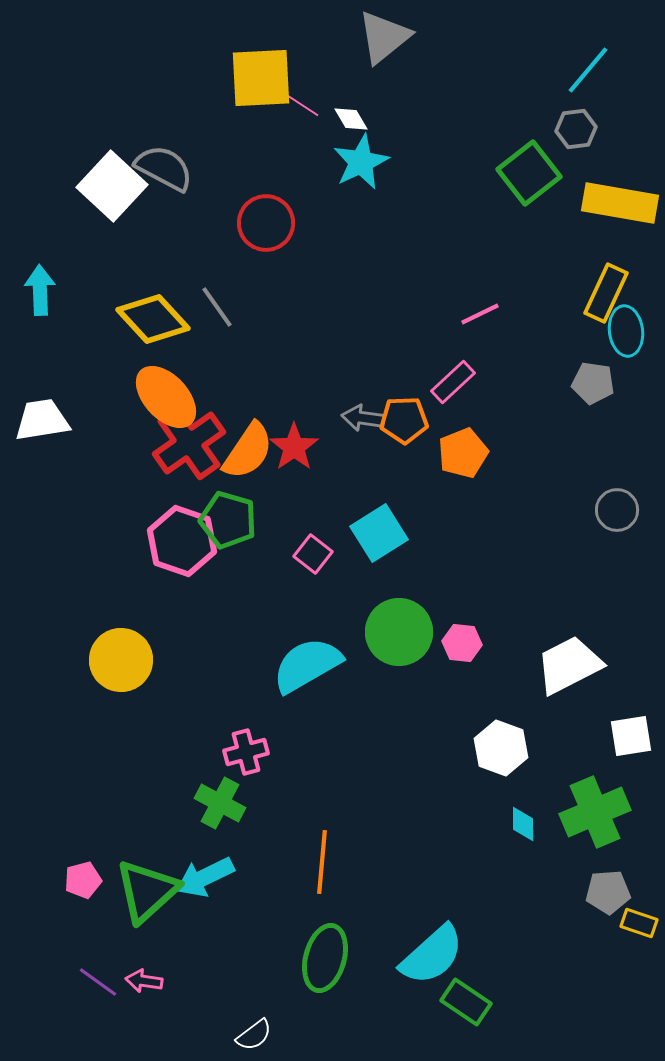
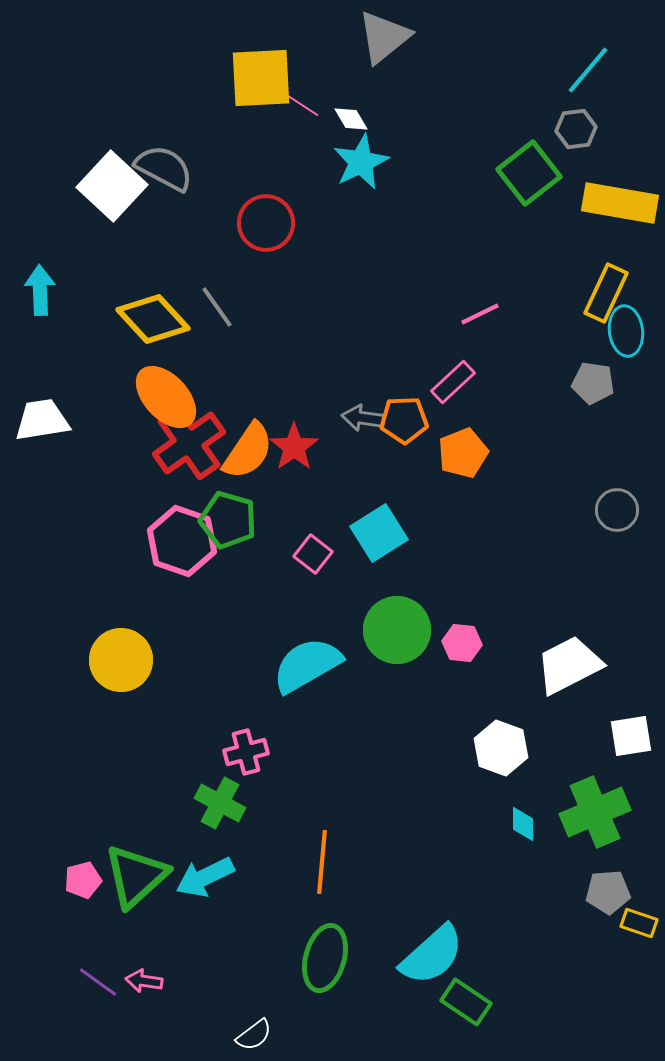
green circle at (399, 632): moved 2 px left, 2 px up
green triangle at (147, 891): moved 11 px left, 15 px up
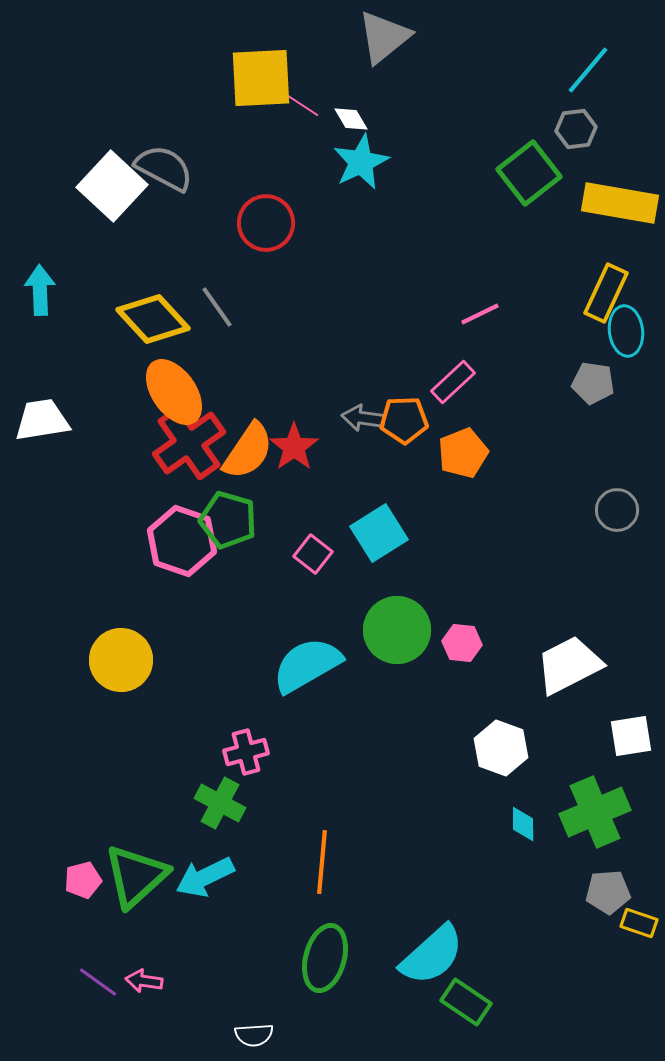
orange ellipse at (166, 397): moved 8 px right, 5 px up; rotated 8 degrees clockwise
white semicircle at (254, 1035): rotated 33 degrees clockwise
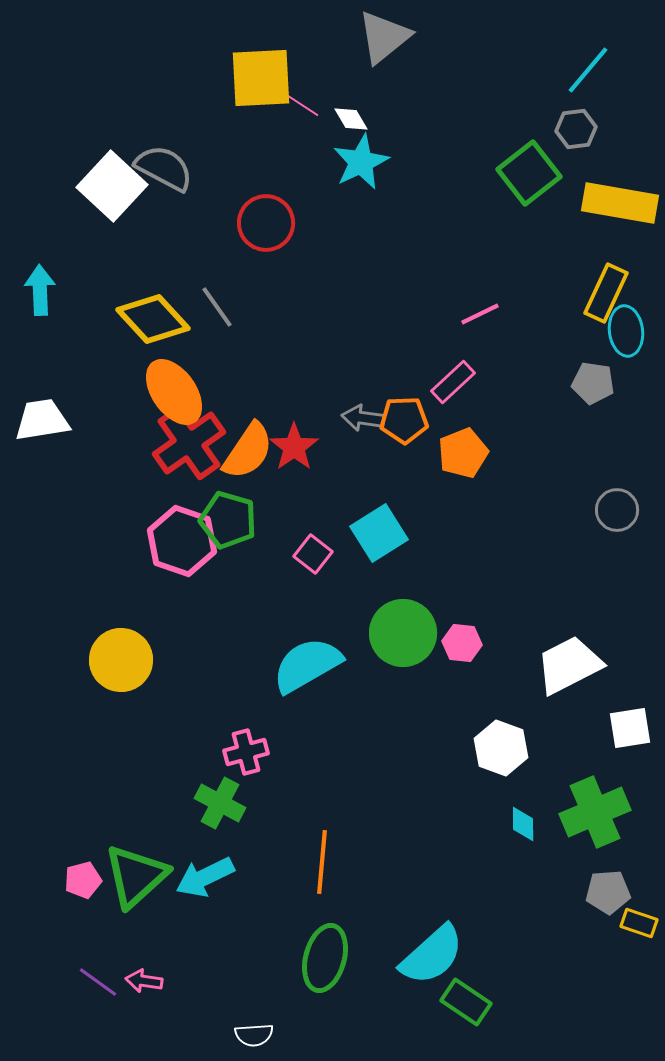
green circle at (397, 630): moved 6 px right, 3 px down
white square at (631, 736): moved 1 px left, 8 px up
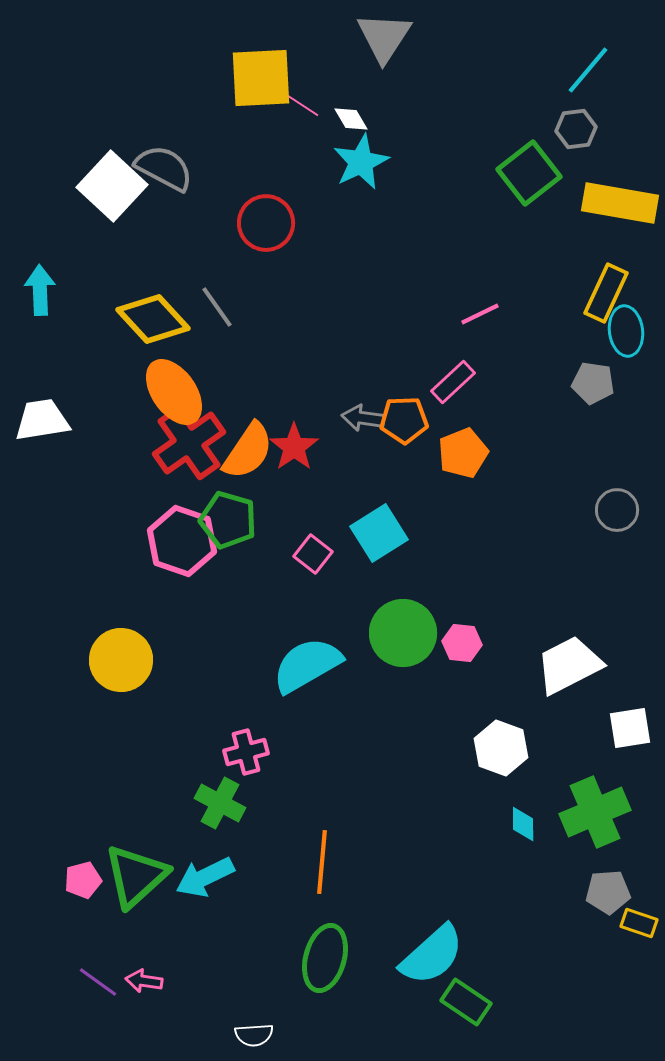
gray triangle at (384, 37): rotated 18 degrees counterclockwise
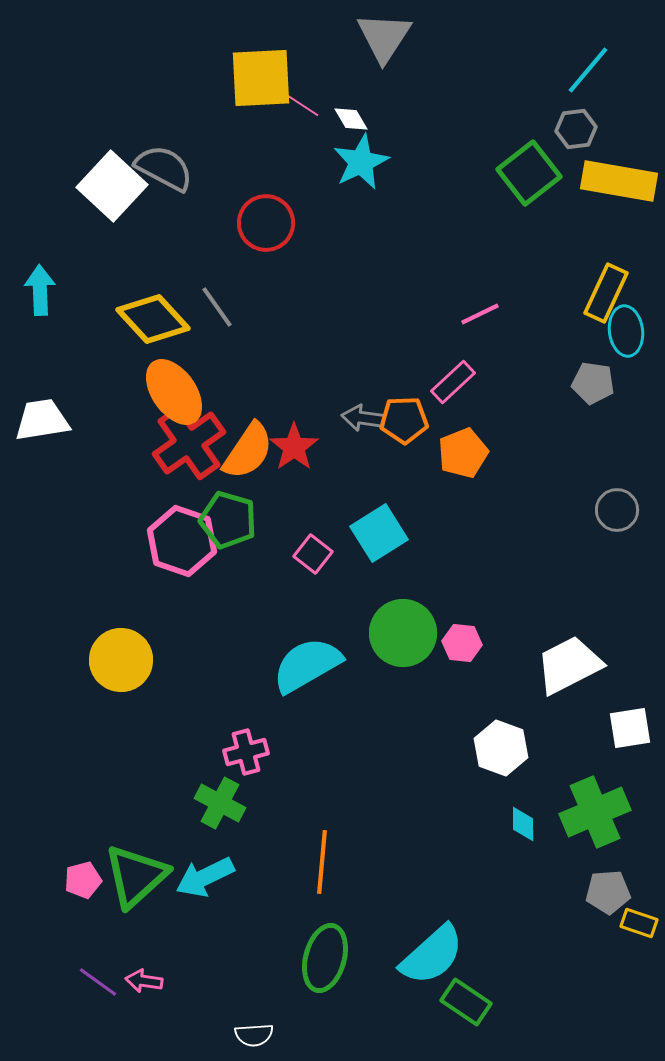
yellow rectangle at (620, 203): moved 1 px left, 22 px up
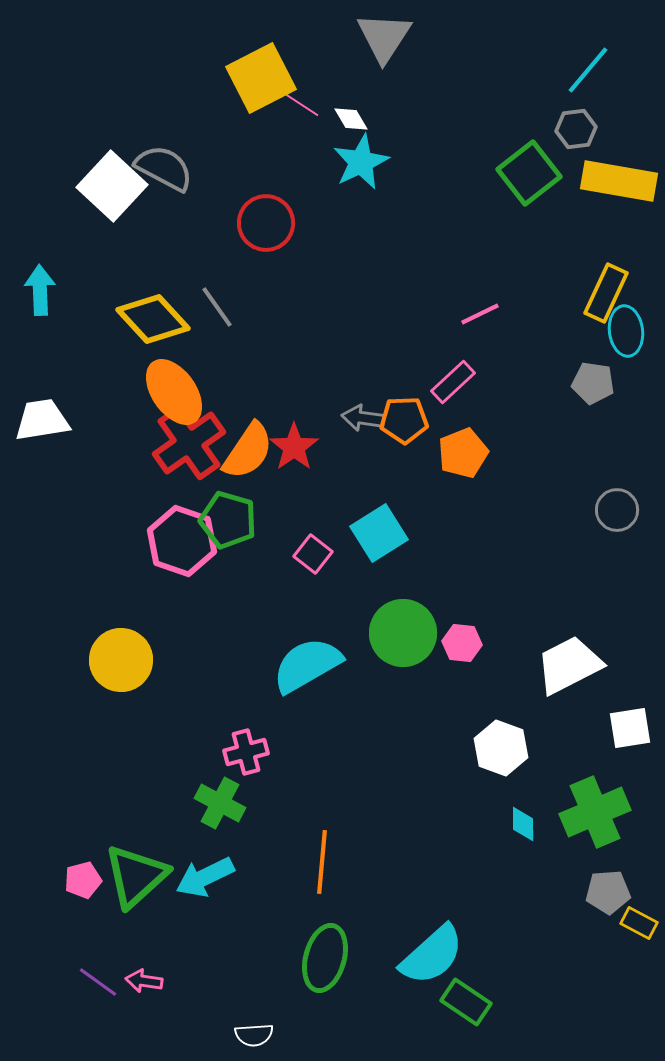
yellow square at (261, 78): rotated 24 degrees counterclockwise
yellow rectangle at (639, 923): rotated 9 degrees clockwise
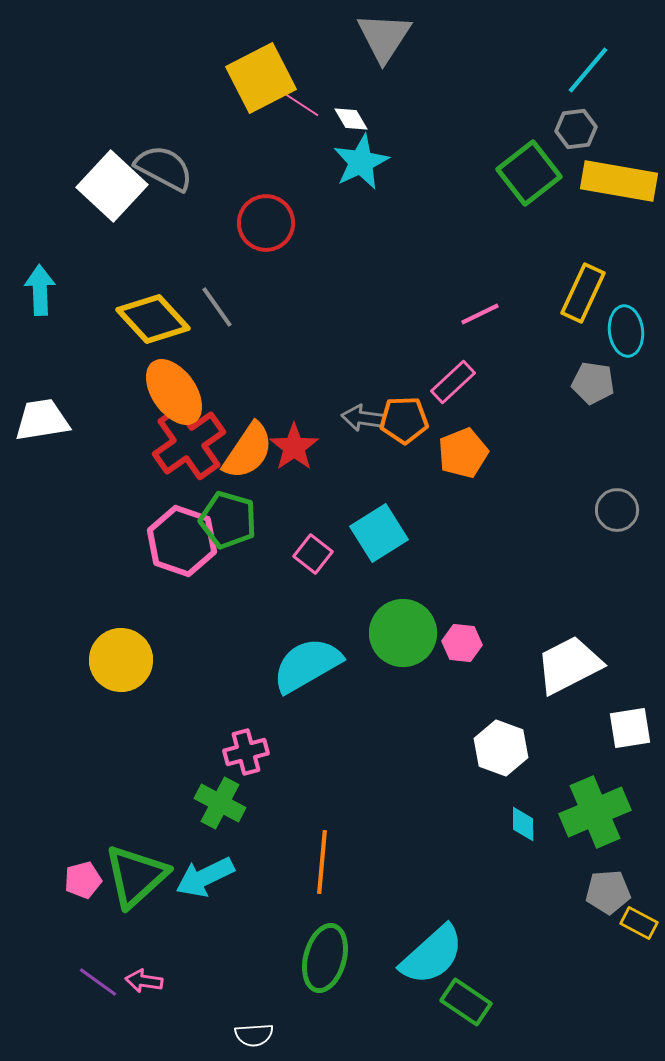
yellow rectangle at (606, 293): moved 23 px left
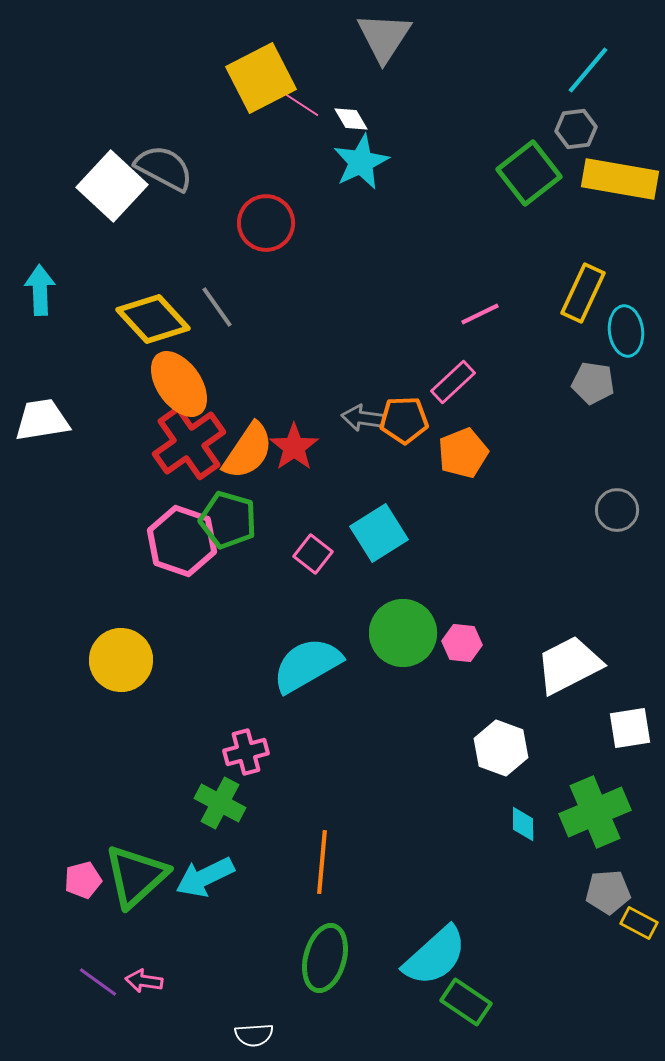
yellow rectangle at (619, 181): moved 1 px right, 2 px up
orange ellipse at (174, 392): moved 5 px right, 8 px up
cyan semicircle at (432, 955): moved 3 px right, 1 px down
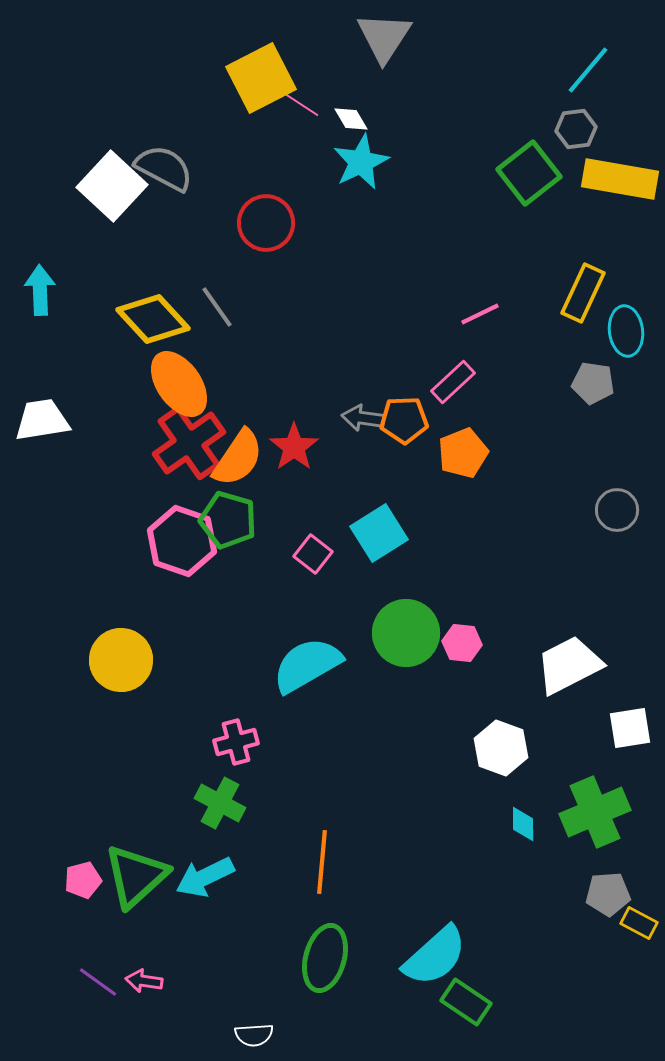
orange semicircle at (248, 451): moved 10 px left, 7 px down
green circle at (403, 633): moved 3 px right
pink cross at (246, 752): moved 10 px left, 10 px up
gray pentagon at (608, 892): moved 2 px down
